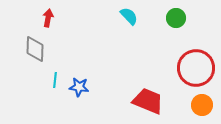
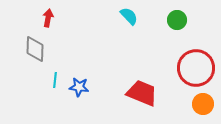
green circle: moved 1 px right, 2 px down
red trapezoid: moved 6 px left, 8 px up
orange circle: moved 1 px right, 1 px up
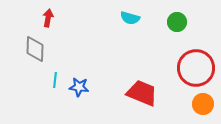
cyan semicircle: moved 1 px right, 2 px down; rotated 150 degrees clockwise
green circle: moved 2 px down
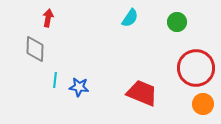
cyan semicircle: rotated 72 degrees counterclockwise
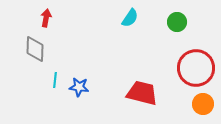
red arrow: moved 2 px left
red trapezoid: rotated 8 degrees counterclockwise
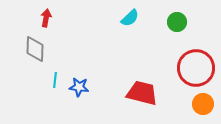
cyan semicircle: rotated 12 degrees clockwise
